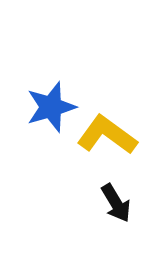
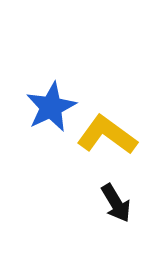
blue star: rotated 9 degrees counterclockwise
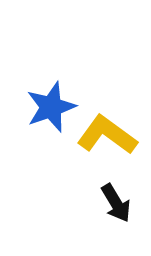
blue star: rotated 6 degrees clockwise
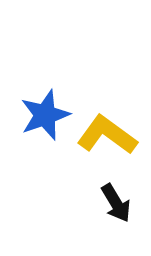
blue star: moved 6 px left, 8 px down
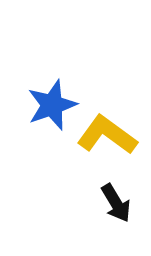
blue star: moved 7 px right, 10 px up
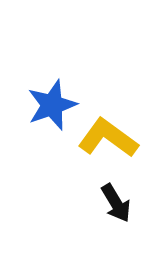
yellow L-shape: moved 1 px right, 3 px down
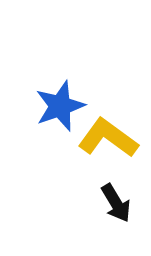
blue star: moved 8 px right, 1 px down
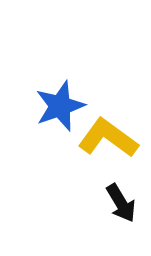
black arrow: moved 5 px right
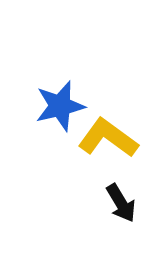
blue star: rotated 6 degrees clockwise
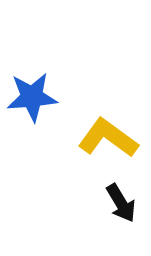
blue star: moved 28 px left, 9 px up; rotated 9 degrees clockwise
